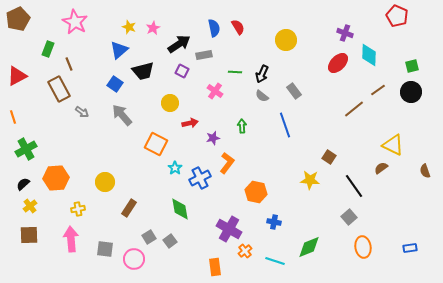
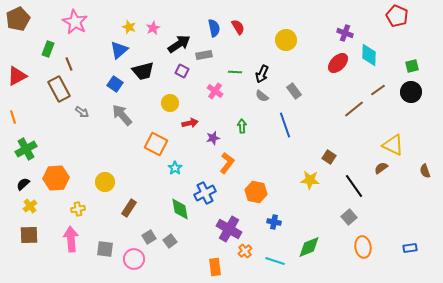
blue cross at (200, 178): moved 5 px right, 15 px down
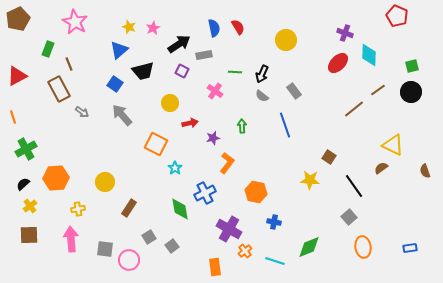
gray square at (170, 241): moved 2 px right, 5 px down
pink circle at (134, 259): moved 5 px left, 1 px down
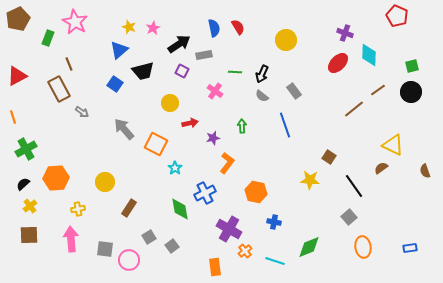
green rectangle at (48, 49): moved 11 px up
gray arrow at (122, 115): moved 2 px right, 14 px down
